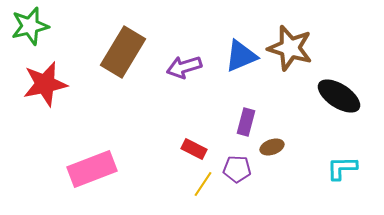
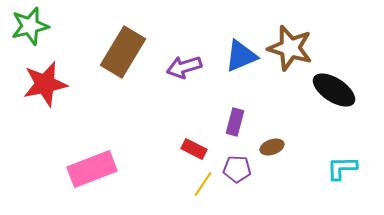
black ellipse: moved 5 px left, 6 px up
purple rectangle: moved 11 px left
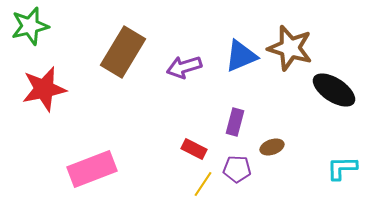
red star: moved 1 px left, 5 px down
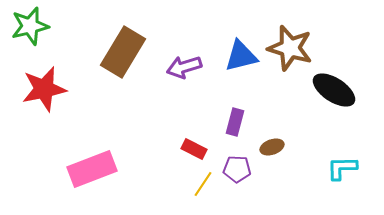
blue triangle: rotated 9 degrees clockwise
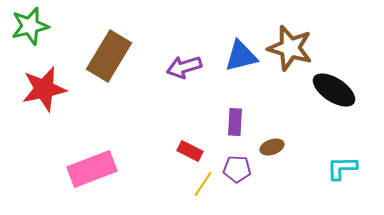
brown rectangle: moved 14 px left, 4 px down
purple rectangle: rotated 12 degrees counterclockwise
red rectangle: moved 4 px left, 2 px down
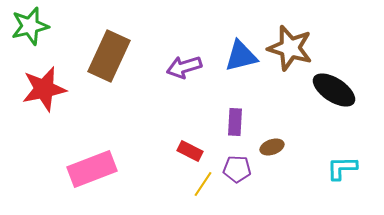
brown rectangle: rotated 6 degrees counterclockwise
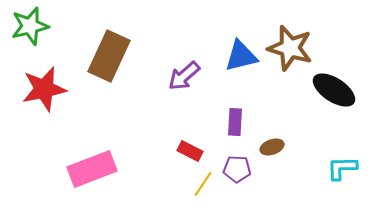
purple arrow: moved 9 px down; rotated 24 degrees counterclockwise
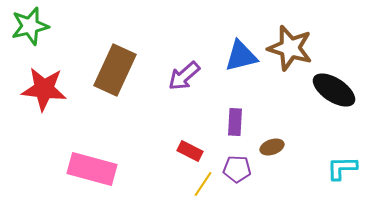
brown rectangle: moved 6 px right, 14 px down
red star: rotated 18 degrees clockwise
pink rectangle: rotated 36 degrees clockwise
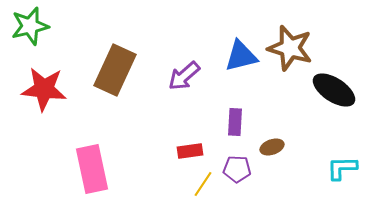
red rectangle: rotated 35 degrees counterclockwise
pink rectangle: rotated 63 degrees clockwise
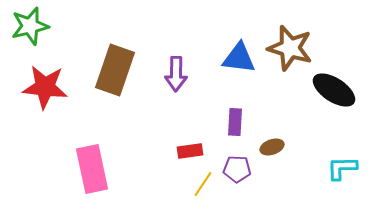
blue triangle: moved 2 px left, 2 px down; rotated 21 degrees clockwise
brown rectangle: rotated 6 degrees counterclockwise
purple arrow: moved 8 px left, 2 px up; rotated 48 degrees counterclockwise
red star: moved 1 px right, 2 px up
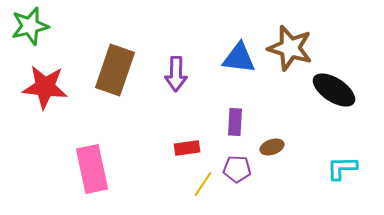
red rectangle: moved 3 px left, 3 px up
